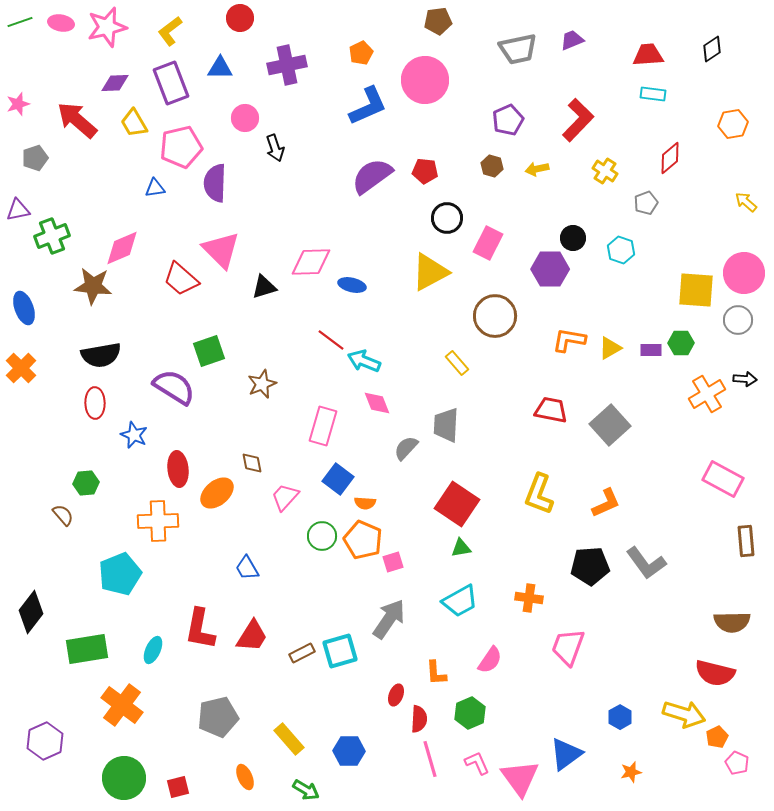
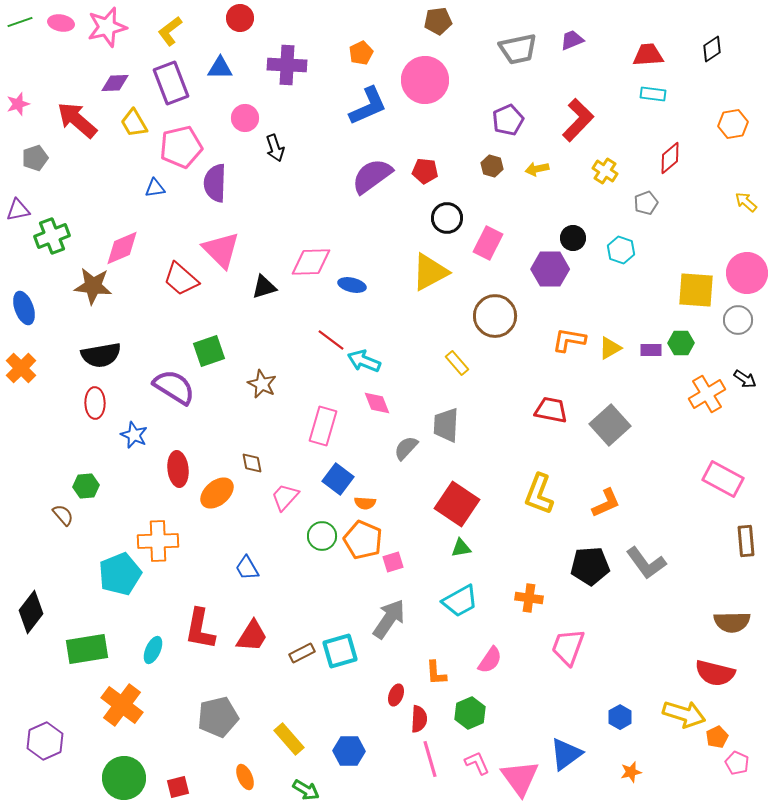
purple cross at (287, 65): rotated 15 degrees clockwise
pink circle at (744, 273): moved 3 px right
black arrow at (745, 379): rotated 30 degrees clockwise
brown star at (262, 384): rotated 24 degrees counterclockwise
green hexagon at (86, 483): moved 3 px down
orange cross at (158, 521): moved 20 px down
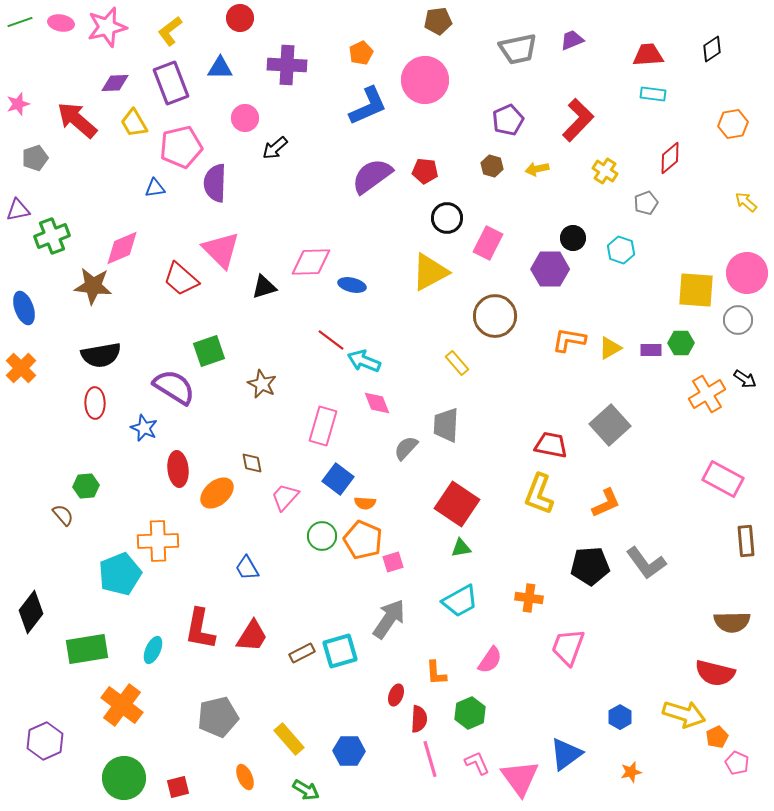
black arrow at (275, 148): rotated 68 degrees clockwise
red trapezoid at (551, 410): moved 35 px down
blue star at (134, 435): moved 10 px right, 7 px up
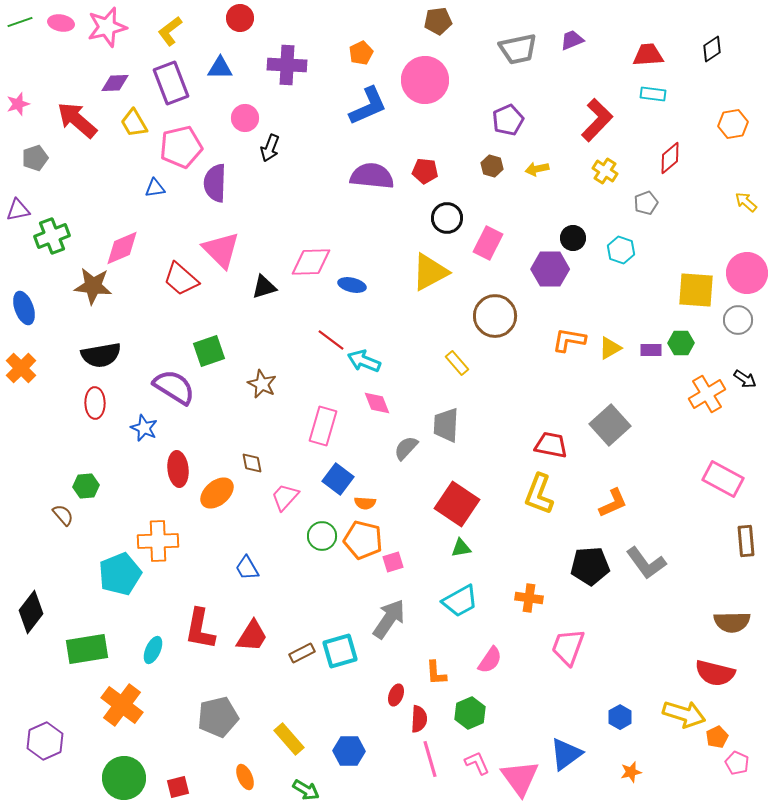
red L-shape at (578, 120): moved 19 px right
black arrow at (275, 148): moved 5 px left; rotated 28 degrees counterclockwise
purple semicircle at (372, 176): rotated 42 degrees clockwise
orange L-shape at (606, 503): moved 7 px right
orange pentagon at (363, 540): rotated 9 degrees counterclockwise
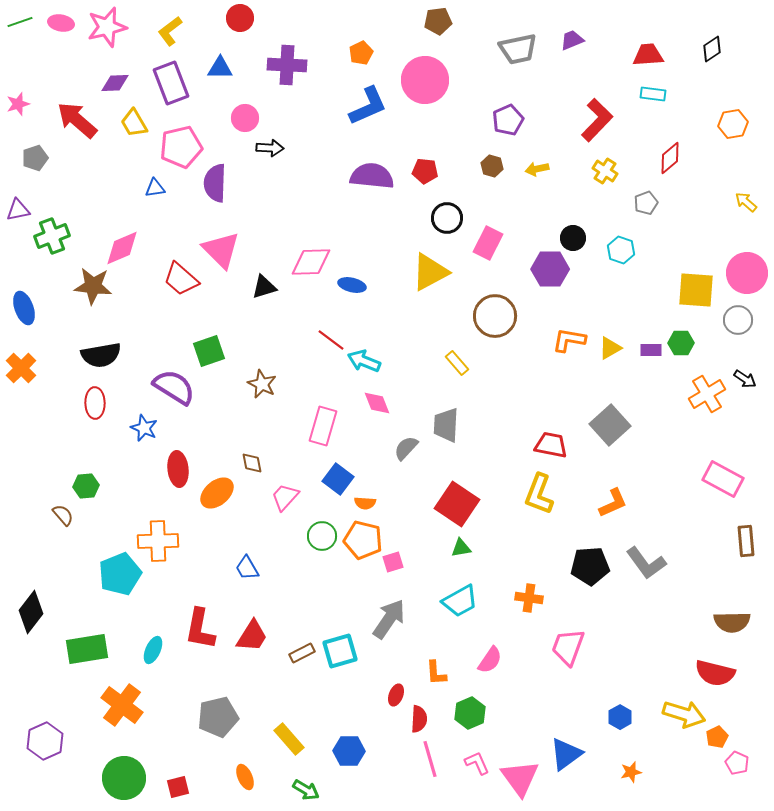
black arrow at (270, 148): rotated 108 degrees counterclockwise
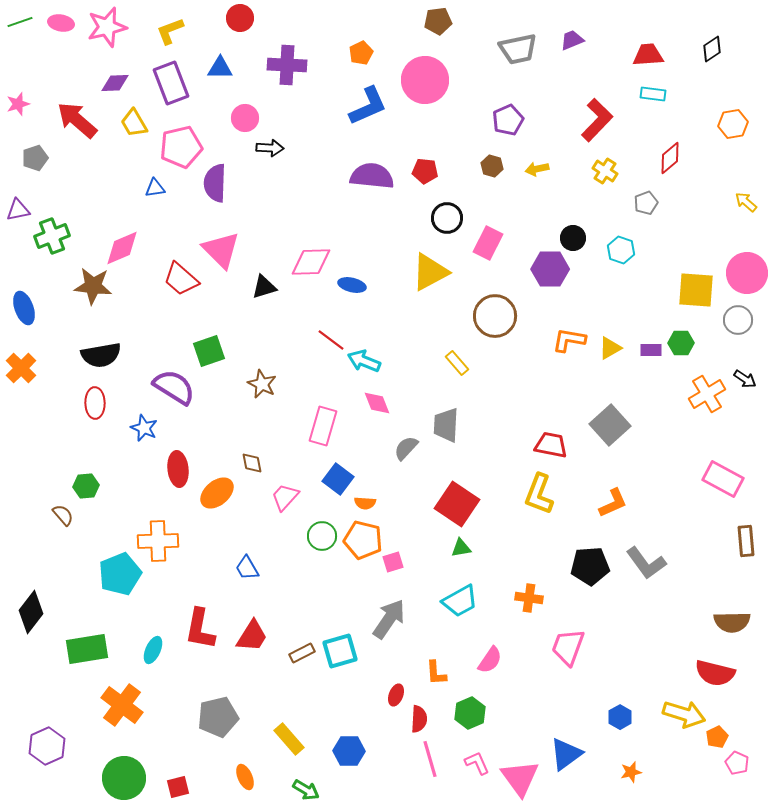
yellow L-shape at (170, 31): rotated 16 degrees clockwise
purple hexagon at (45, 741): moved 2 px right, 5 px down
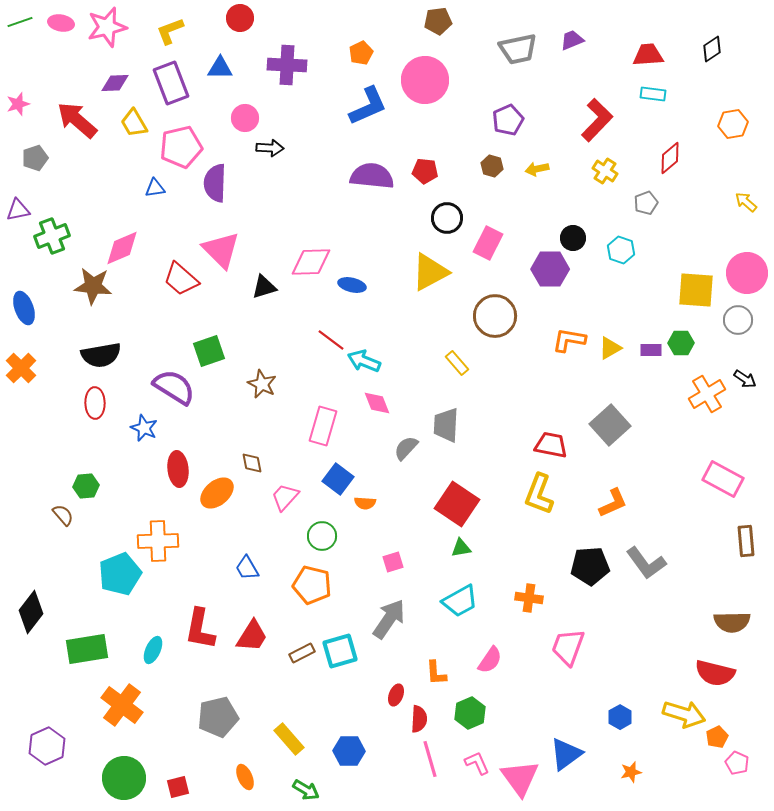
orange pentagon at (363, 540): moved 51 px left, 45 px down
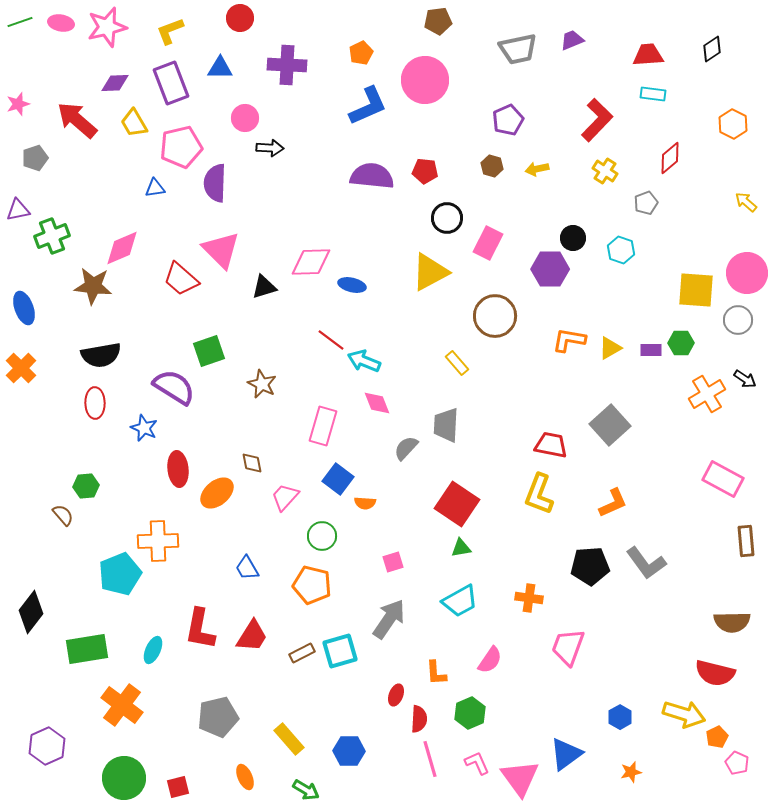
orange hexagon at (733, 124): rotated 24 degrees counterclockwise
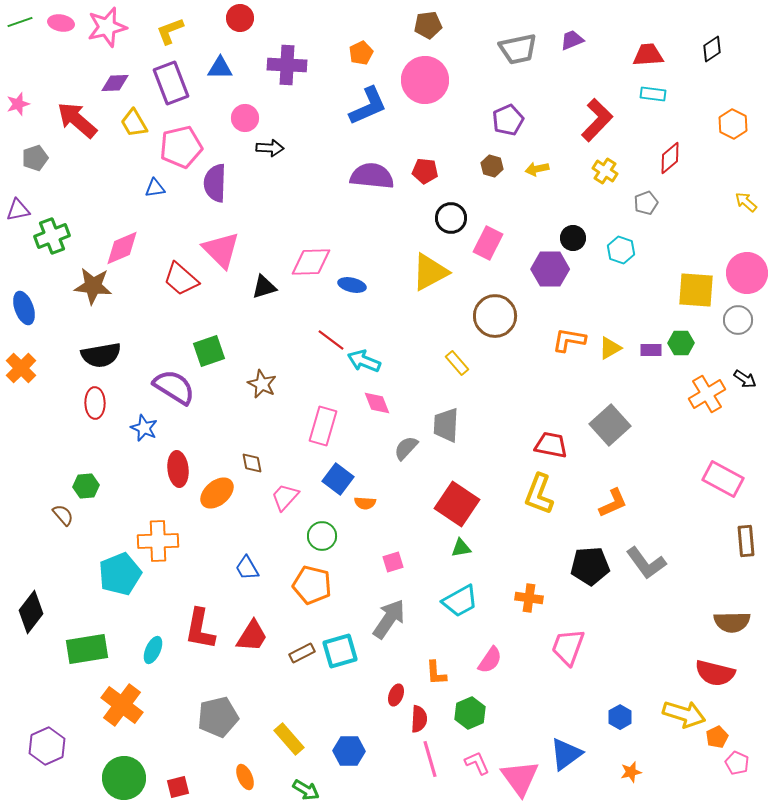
brown pentagon at (438, 21): moved 10 px left, 4 px down
black circle at (447, 218): moved 4 px right
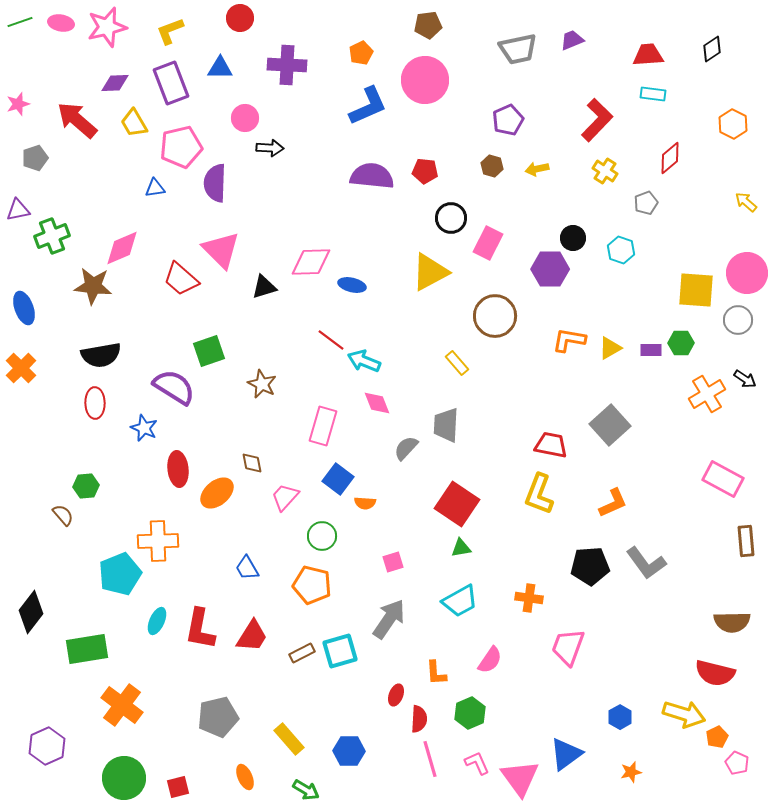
cyan ellipse at (153, 650): moved 4 px right, 29 px up
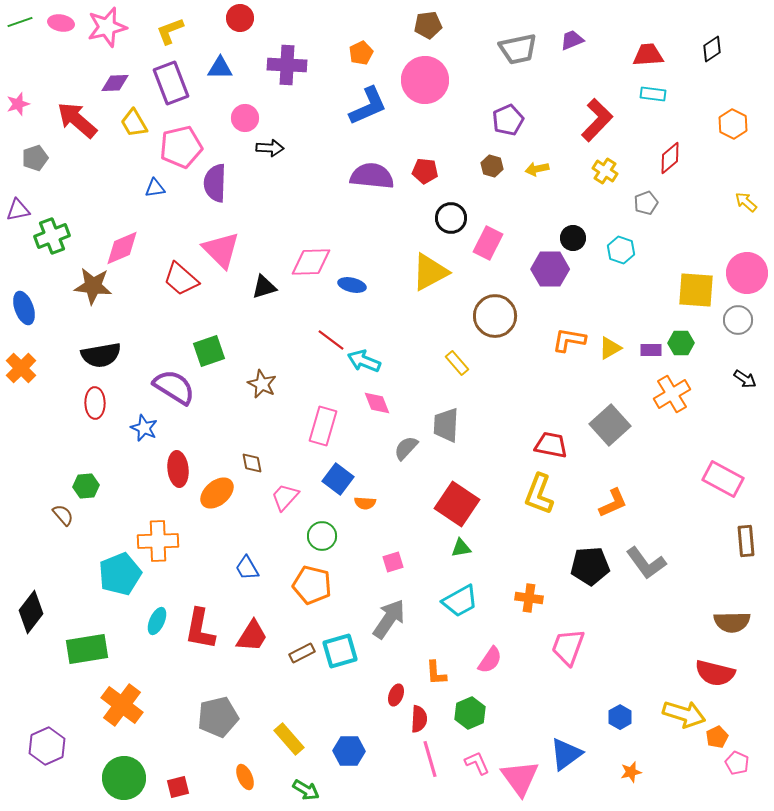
orange cross at (707, 394): moved 35 px left
